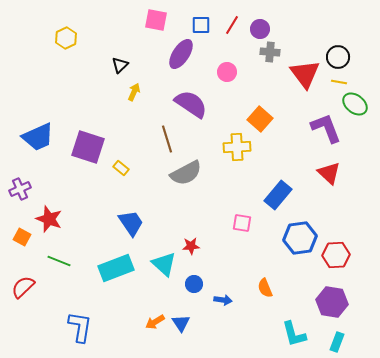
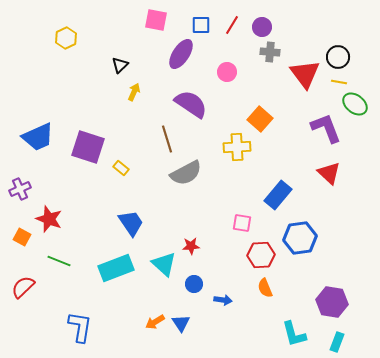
purple circle at (260, 29): moved 2 px right, 2 px up
red hexagon at (336, 255): moved 75 px left
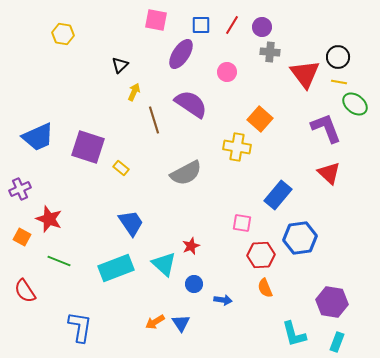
yellow hexagon at (66, 38): moved 3 px left, 4 px up; rotated 25 degrees counterclockwise
brown line at (167, 139): moved 13 px left, 19 px up
yellow cross at (237, 147): rotated 12 degrees clockwise
red star at (191, 246): rotated 18 degrees counterclockwise
red semicircle at (23, 287): moved 2 px right, 4 px down; rotated 80 degrees counterclockwise
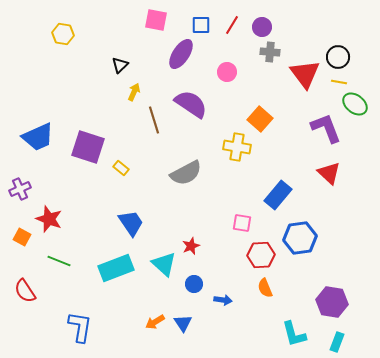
blue triangle at (181, 323): moved 2 px right
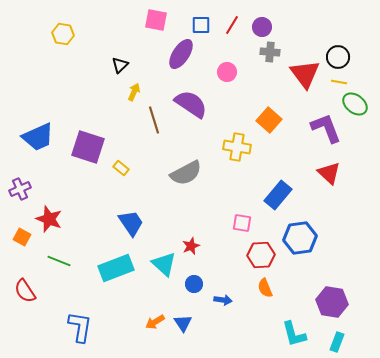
orange square at (260, 119): moved 9 px right, 1 px down
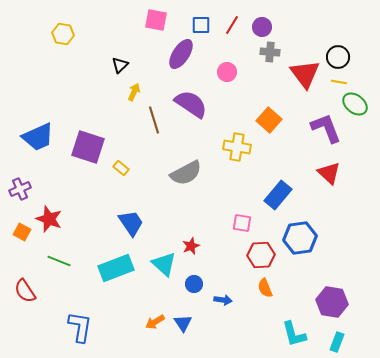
orange square at (22, 237): moved 5 px up
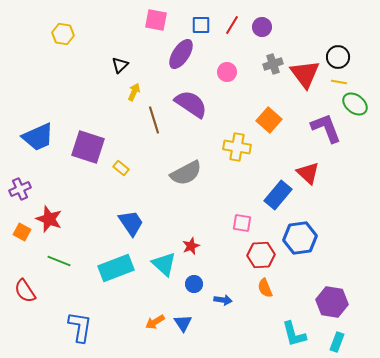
gray cross at (270, 52): moved 3 px right, 12 px down; rotated 24 degrees counterclockwise
red triangle at (329, 173): moved 21 px left
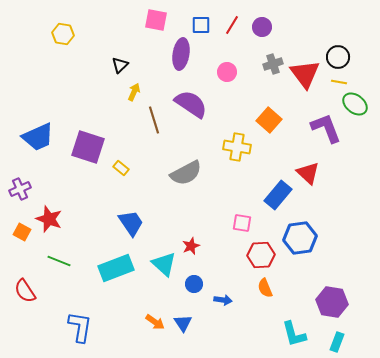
purple ellipse at (181, 54): rotated 24 degrees counterclockwise
orange arrow at (155, 322): rotated 114 degrees counterclockwise
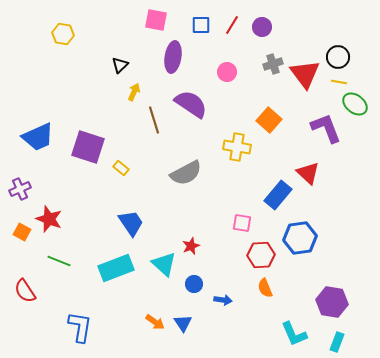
purple ellipse at (181, 54): moved 8 px left, 3 px down
cyan L-shape at (294, 334): rotated 8 degrees counterclockwise
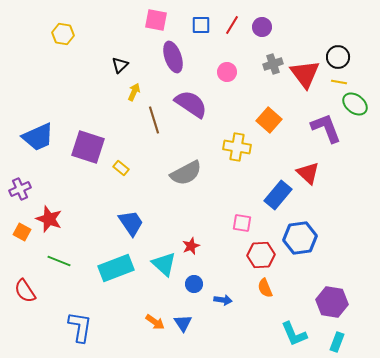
purple ellipse at (173, 57): rotated 28 degrees counterclockwise
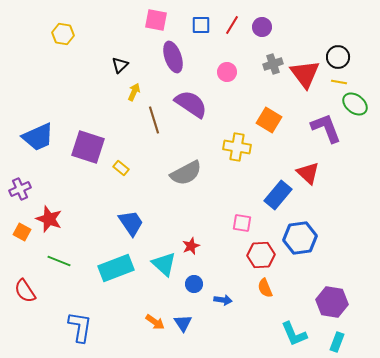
orange square at (269, 120): rotated 10 degrees counterclockwise
